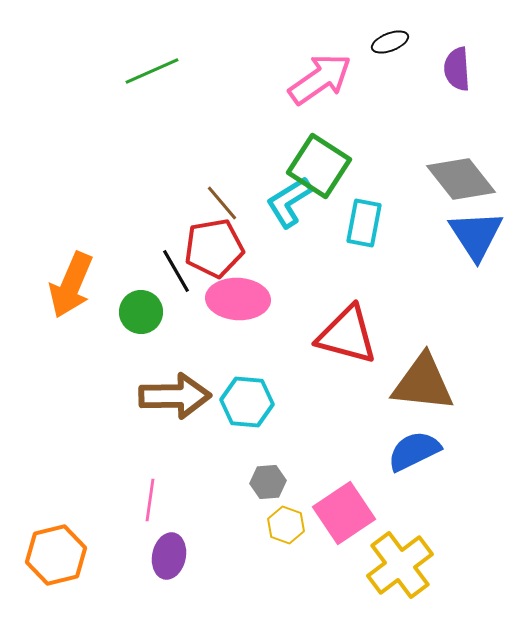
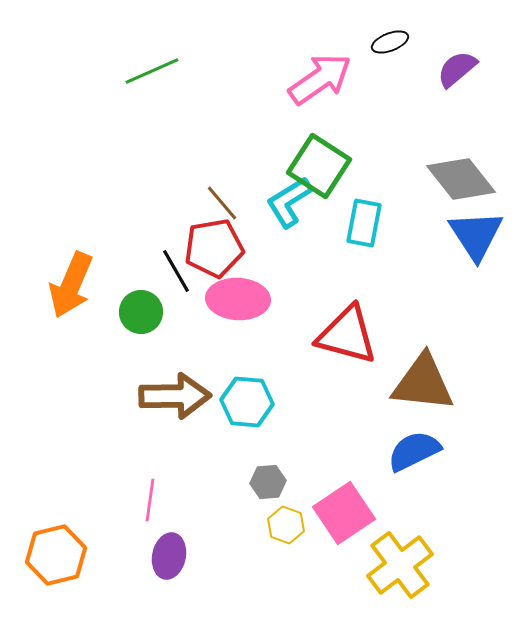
purple semicircle: rotated 54 degrees clockwise
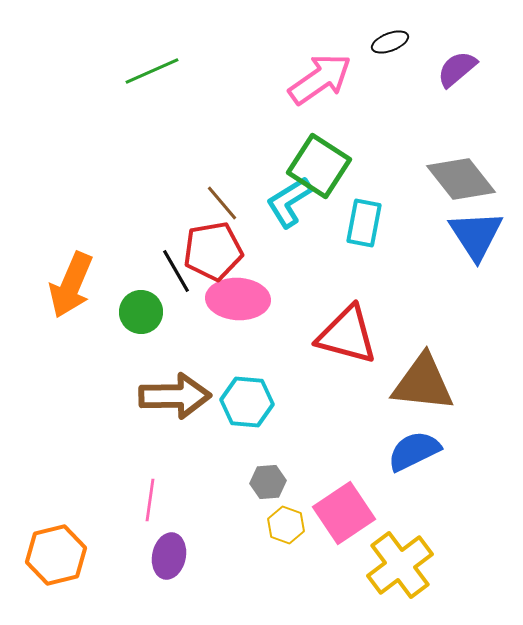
red pentagon: moved 1 px left, 3 px down
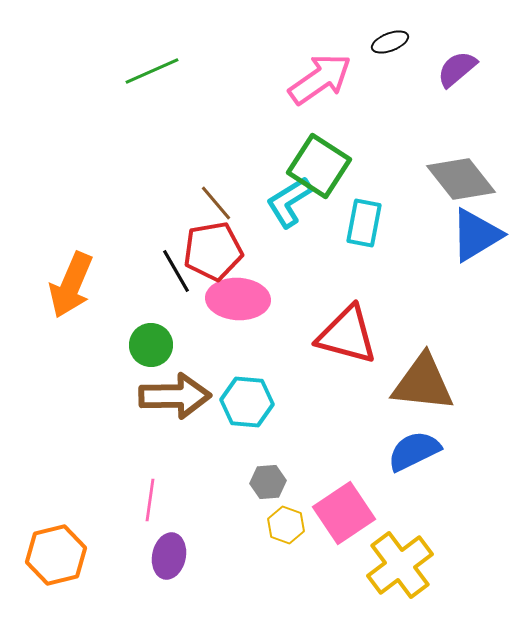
brown line: moved 6 px left
blue triangle: rotated 32 degrees clockwise
green circle: moved 10 px right, 33 px down
